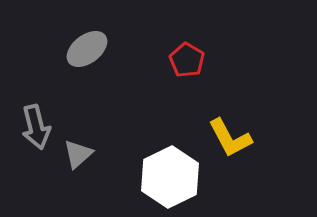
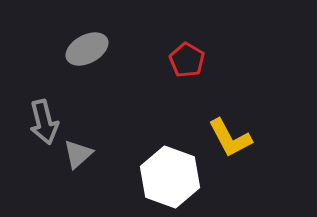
gray ellipse: rotated 9 degrees clockwise
gray arrow: moved 8 px right, 5 px up
white hexagon: rotated 14 degrees counterclockwise
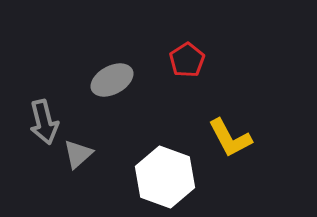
gray ellipse: moved 25 px right, 31 px down
red pentagon: rotated 8 degrees clockwise
white hexagon: moved 5 px left
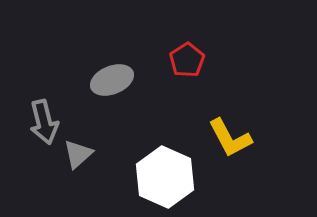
gray ellipse: rotated 6 degrees clockwise
white hexagon: rotated 4 degrees clockwise
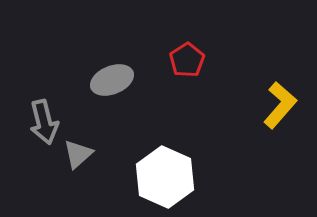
yellow L-shape: moved 50 px right, 33 px up; rotated 111 degrees counterclockwise
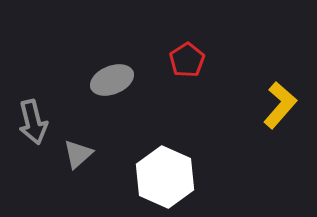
gray arrow: moved 11 px left
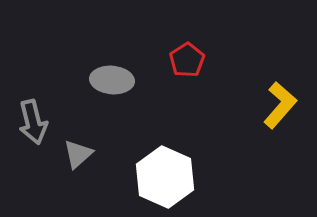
gray ellipse: rotated 27 degrees clockwise
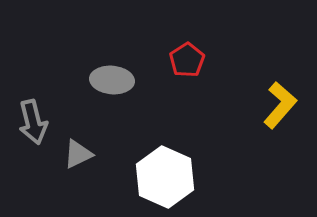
gray triangle: rotated 16 degrees clockwise
